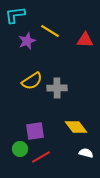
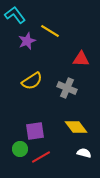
cyan L-shape: rotated 60 degrees clockwise
red triangle: moved 4 px left, 19 px down
gray cross: moved 10 px right; rotated 24 degrees clockwise
white semicircle: moved 2 px left
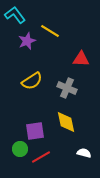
yellow diamond: moved 10 px left, 5 px up; rotated 25 degrees clockwise
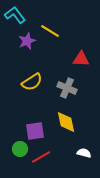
yellow semicircle: moved 1 px down
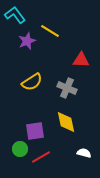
red triangle: moved 1 px down
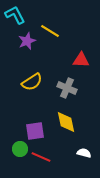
cyan L-shape: rotated 10 degrees clockwise
red line: rotated 54 degrees clockwise
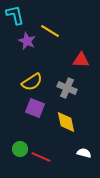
cyan L-shape: rotated 15 degrees clockwise
purple star: rotated 24 degrees counterclockwise
purple square: moved 23 px up; rotated 30 degrees clockwise
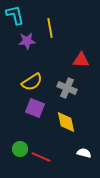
yellow line: moved 3 px up; rotated 48 degrees clockwise
purple star: rotated 30 degrees counterclockwise
